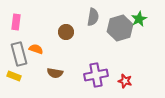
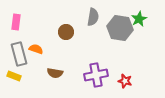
gray hexagon: rotated 25 degrees clockwise
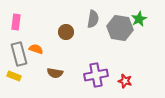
gray semicircle: moved 2 px down
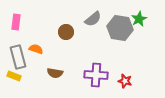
gray semicircle: rotated 42 degrees clockwise
gray rectangle: moved 1 px left, 3 px down
purple cross: rotated 15 degrees clockwise
